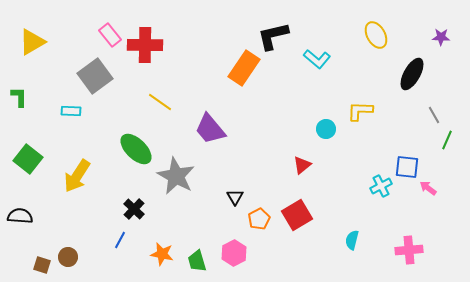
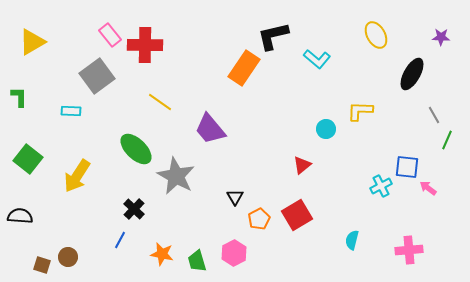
gray square: moved 2 px right
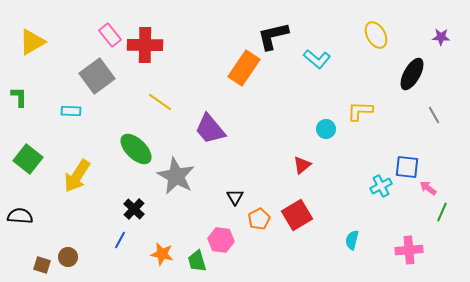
green line: moved 5 px left, 72 px down
pink hexagon: moved 13 px left, 13 px up; rotated 25 degrees counterclockwise
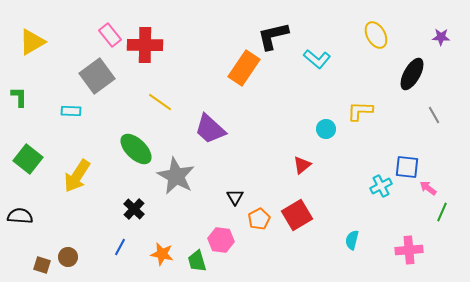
purple trapezoid: rotated 8 degrees counterclockwise
blue line: moved 7 px down
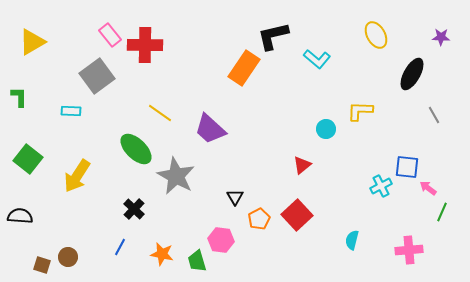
yellow line: moved 11 px down
red square: rotated 12 degrees counterclockwise
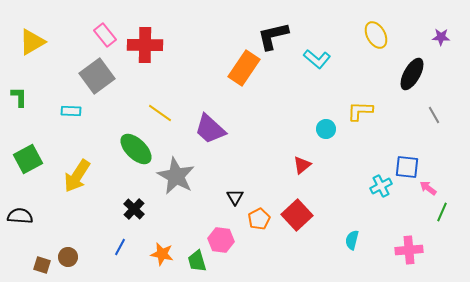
pink rectangle: moved 5 px left
green square: rotated 24 degrees clockwise
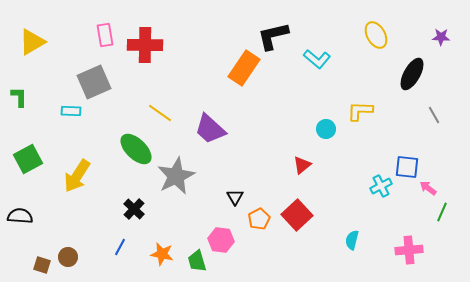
pink rectangle: rotated 30 degrees clockwise
gray square: moved 3 px left, 6 px down; rotated 12 degrees clockwise
gray star: rotated 18 degrees clockwise
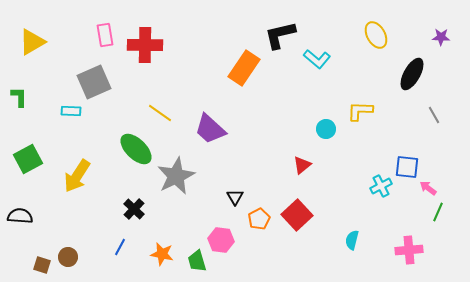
black L-shape: moved 7 px right, 1 px up
green line: moved 4 px left
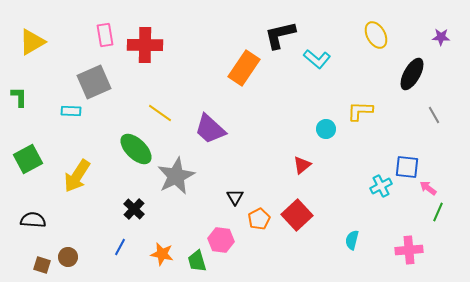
black semicircle: moved 13 px right, 4 px down
